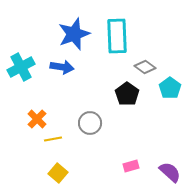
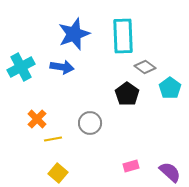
cyan rectangle: moved 6 px right
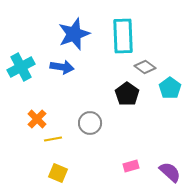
yellow square: rotated 18 degrees counterclockwise
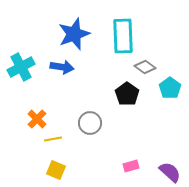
yellow square: moved 2 px left, 3 px up
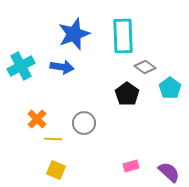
cyan cross: moved 1 px up
gray circle: moved 6 px left
yellow line: rotated 12 degrees clockwise
purple semicircle: moved 1 px left
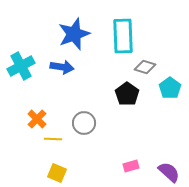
gray diamond: rotated 20 degrees counterclockwise
yellow square: moved 1 px right, 3 px down
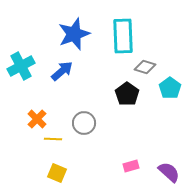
blue arrow: moved 4 px down; rotated 50 degrees counterclockwise
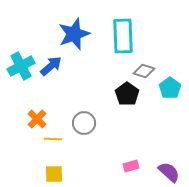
gray diamond: moved 1 px left, 4 px down
blue arrow: moved 11 px left, 5 px up
yellow square: moved 3 px left, 1 px down; rotated 24 degrees counterclockwise
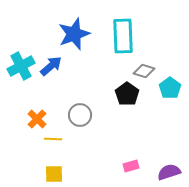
gray circle: moved 4 px left, 8 px up
purple semicircle: rotated 60 degrees counterclockwise
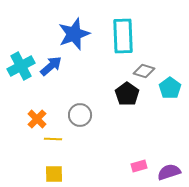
pink rectangle: moved 8 px right
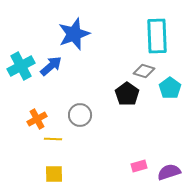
cyan rectangle: moved 34 px right
orange cross: rotated 18 degrees clockwise
